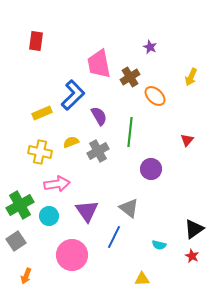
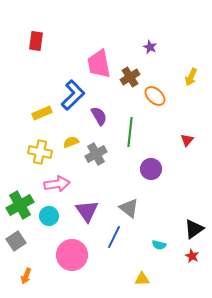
gray cross: moved 2 px left, 3 px down
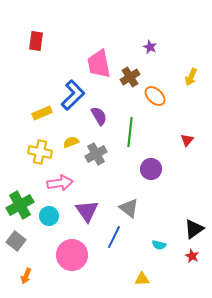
pink arrow: moved 3 px right, 1 px up
gray square: rotated 18 degrees counterclockwise
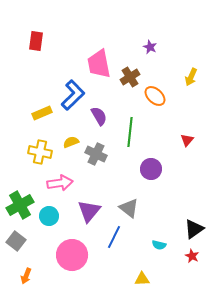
gray cross: rotated 35 degrees counterclockwise
purple triangle: moved 2 px right; rotated 15 degrees clockwise
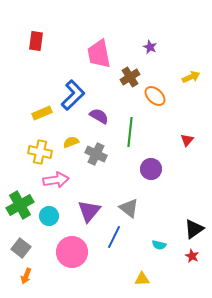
pink trapezoid: moved 10 px up
yellow arrow: rotated 138 degrees counterclockwise
purple semicircle: rotated 30 degrees counterclockwise
pink arrow: moved 4 px left, 3 px up
gray square: moved 5 px right, 7 px down
pink circle: moved 3 px up
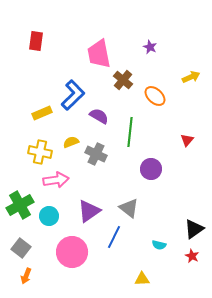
brown cross: moved 7 px left, 3 px down; rotated 18 degrees counterclockwise
purple triangle: rotated 15 degrees clockwise
